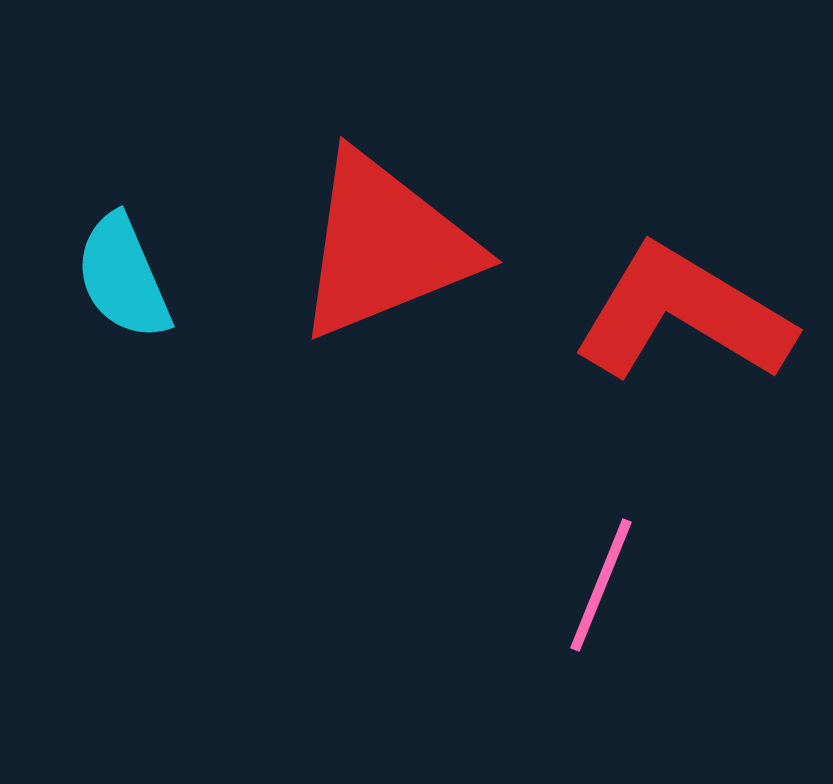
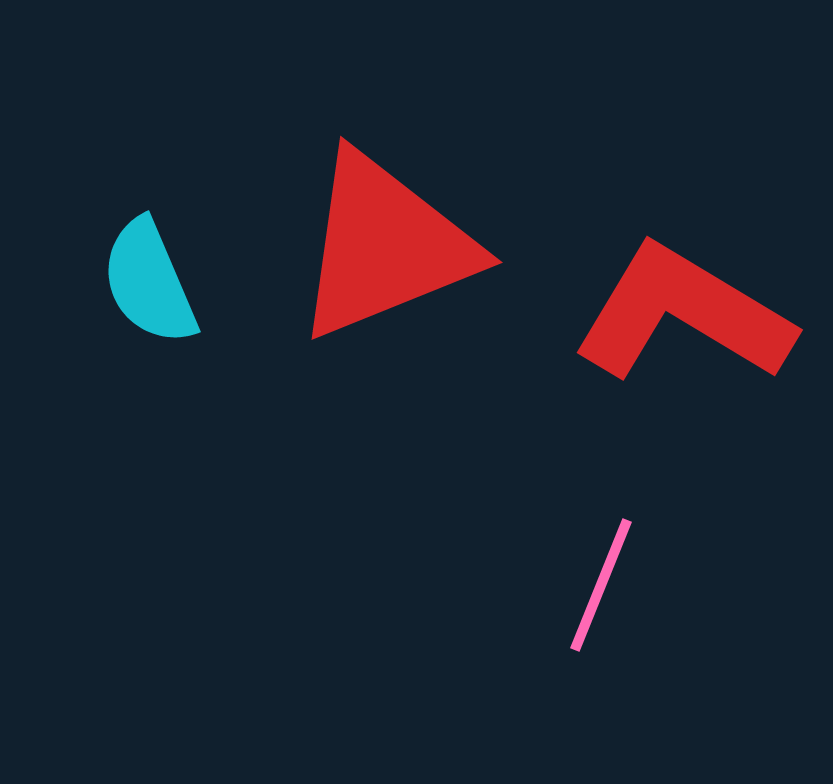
cyan semicircle: moved 26 px right, 5 px down
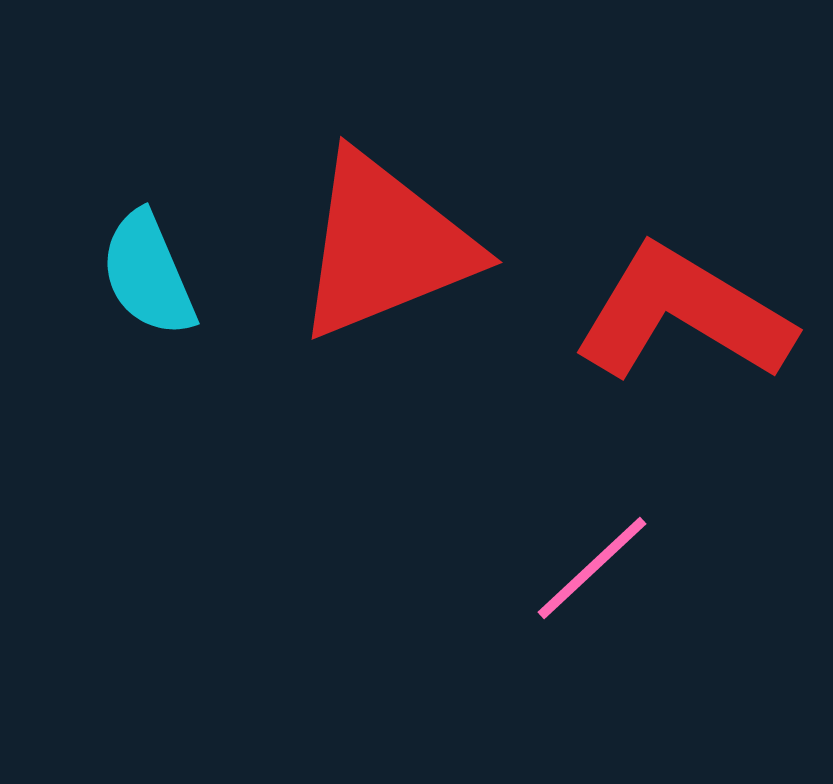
cyan semicircle: moved 1 px left, 8 px up
pink line: moved 9 px left, 17 px up; rotated 25 degrees clockwise
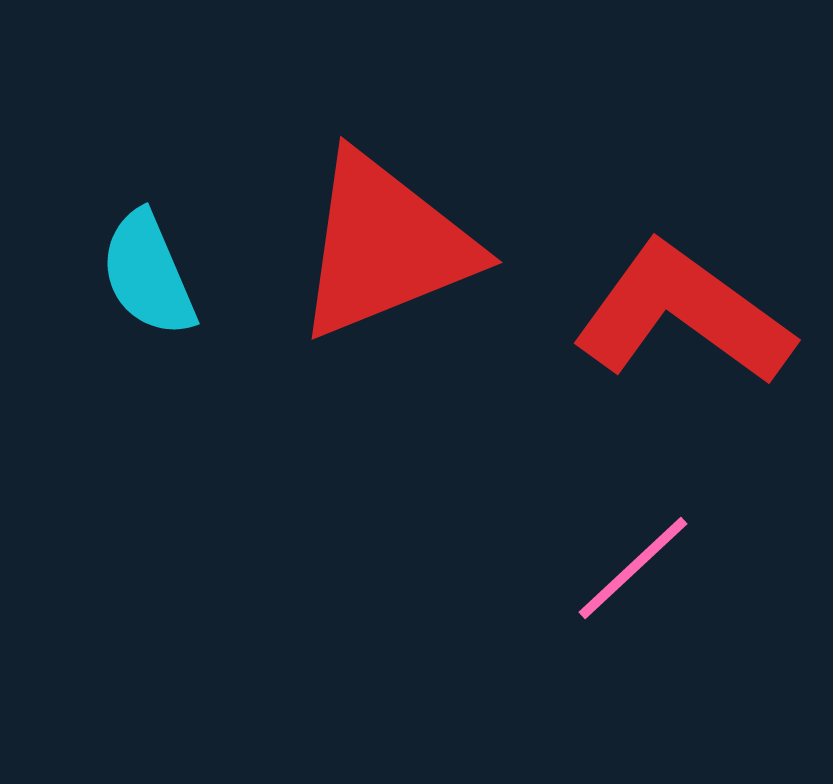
red L-shape: rotated 5 degrees clockwise
pink line: moved 41 px right
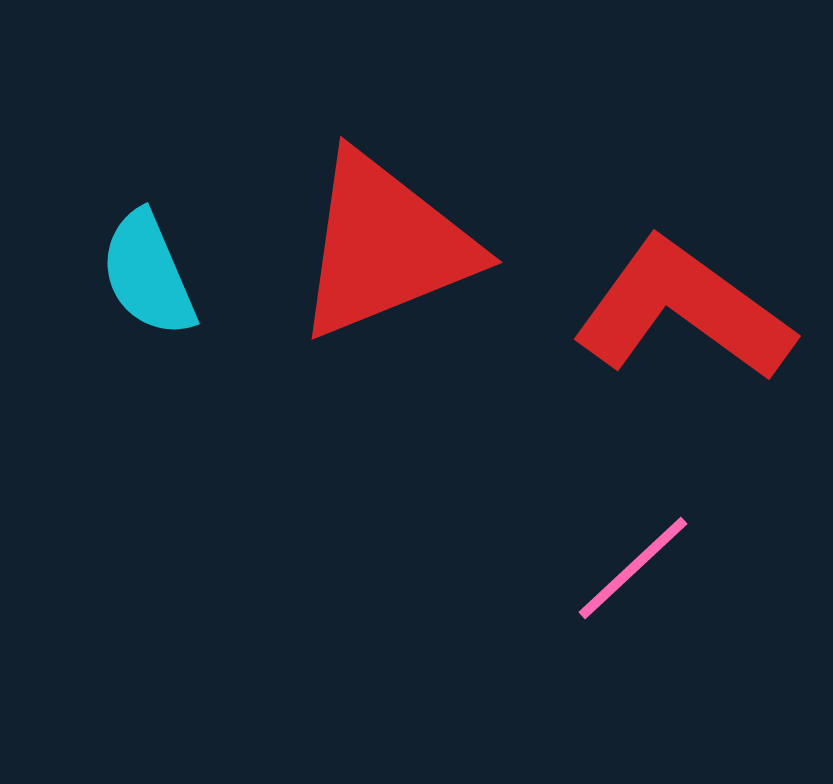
red L-shape: moved 4 px up
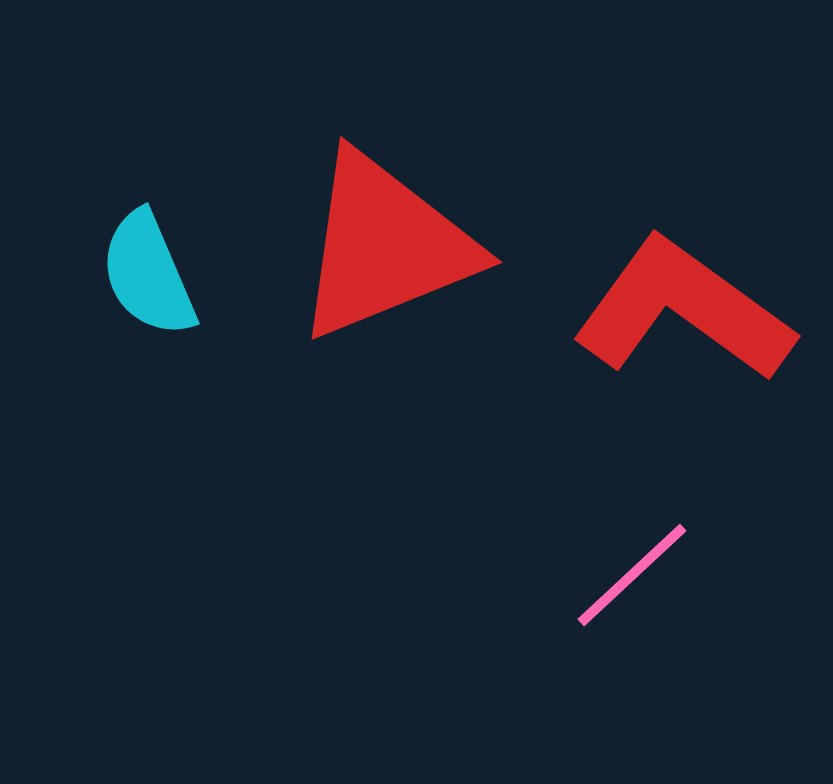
pink line: moved 1 px left, 7 px down
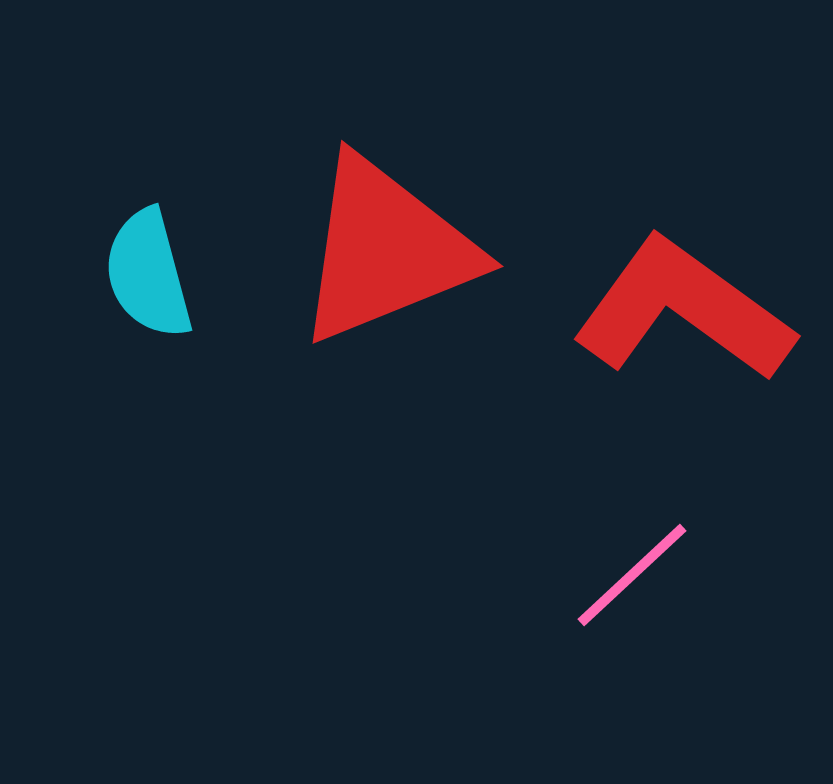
red triangle: moved 1 px right, 4 px down
cyan semicircle: rotated 8 degrees clockwise
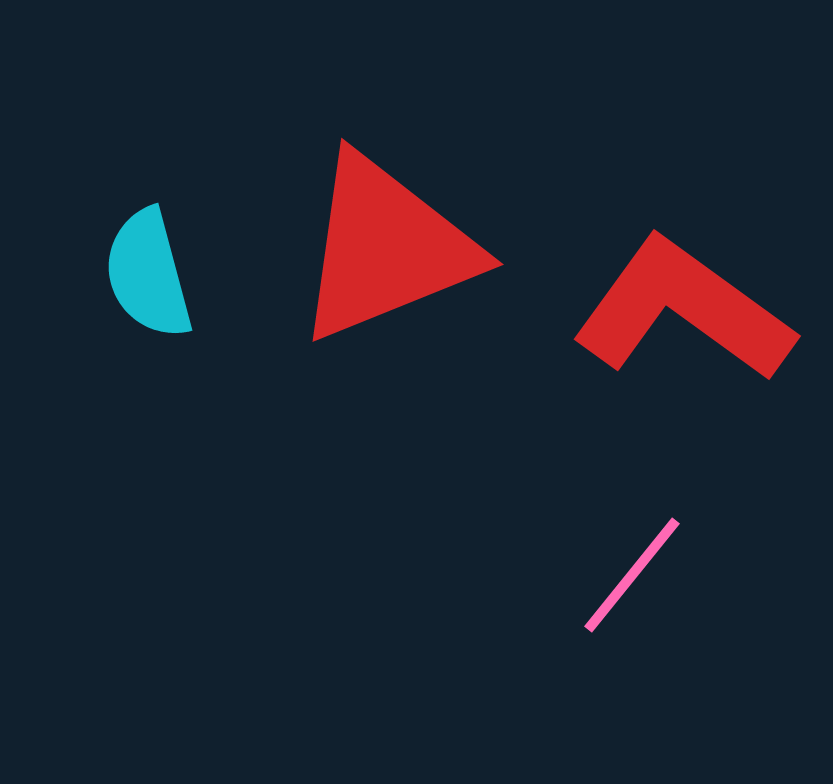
red triangle: moved 2 px up
pink line: rotated 8 degrees counterclockwise
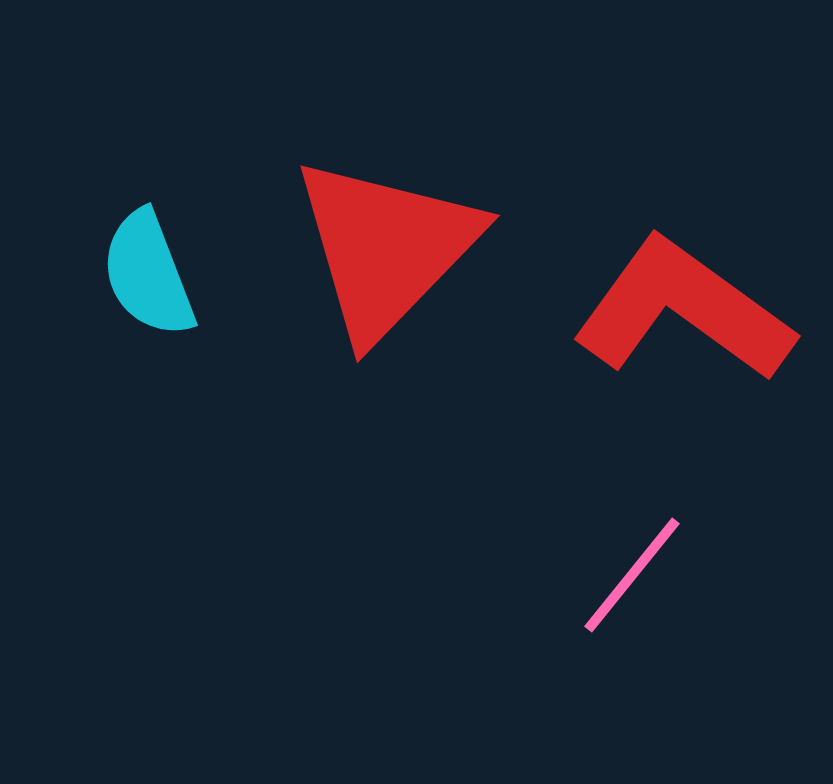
red triangle: rotated 24 degrees counterclockwise
cyan semicircle: rotated 6 degrees counterclockwise
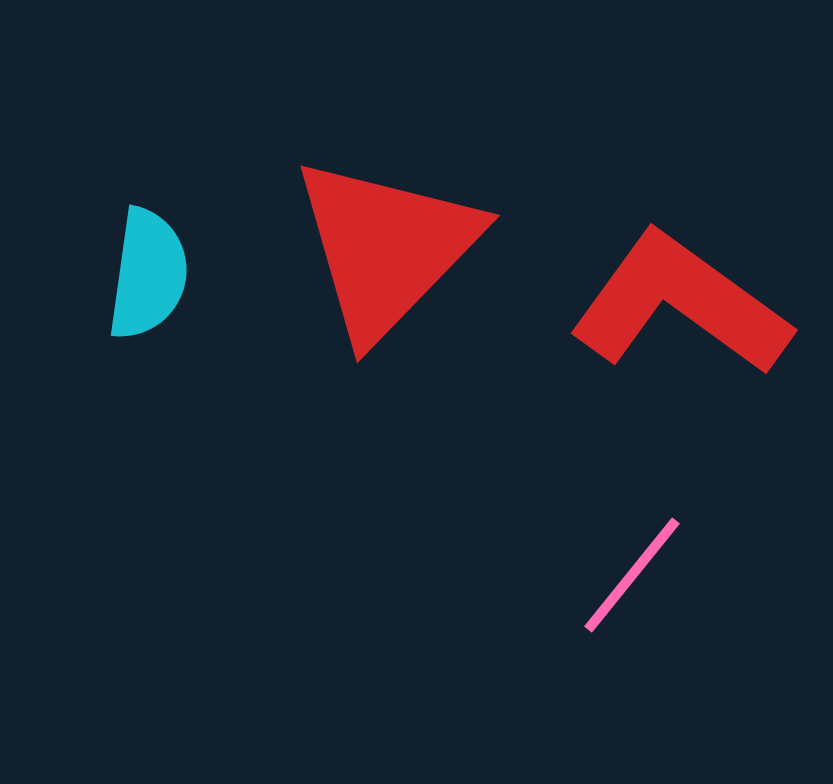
cyan semicircle: rotated 151 degrees counterclockwise
red L-shape: moved 3 px left, 6 px up
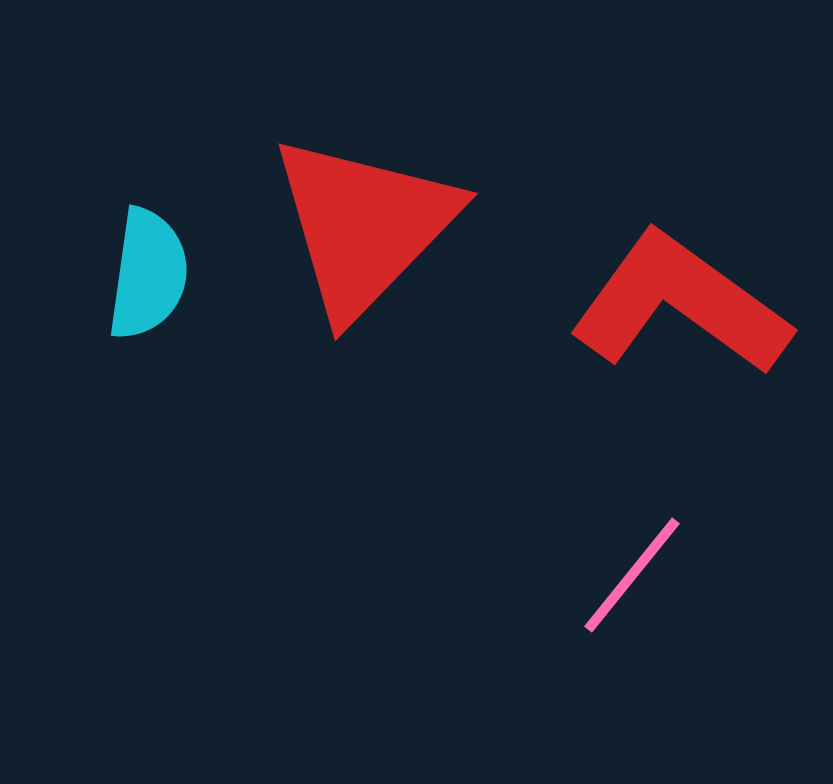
red triangle: moved 22 px left, 22 px up
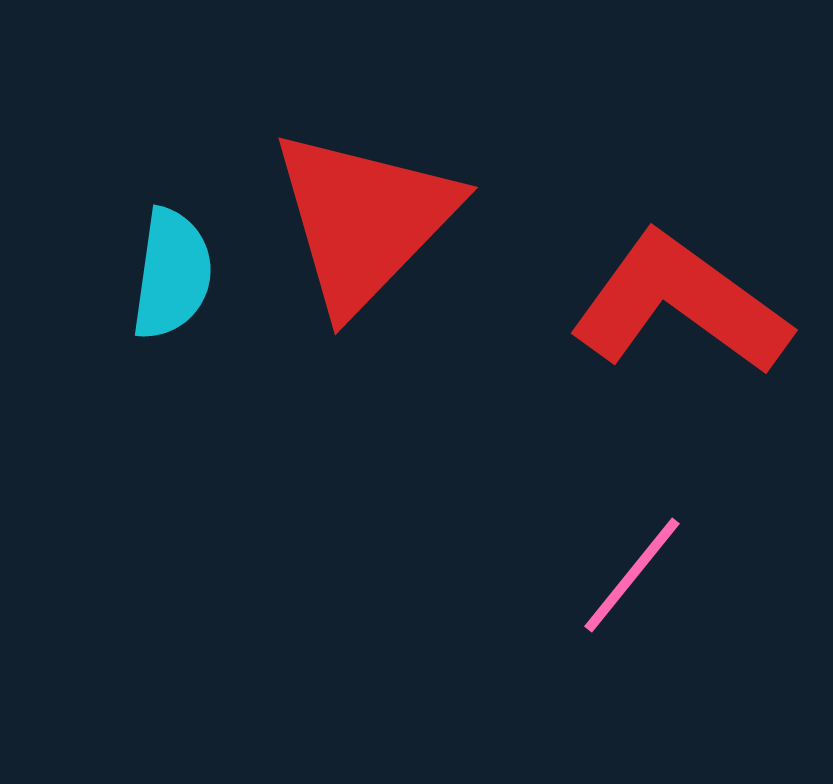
red triangle: moved 6 px up
cyan semicircle: moved 24 px right
